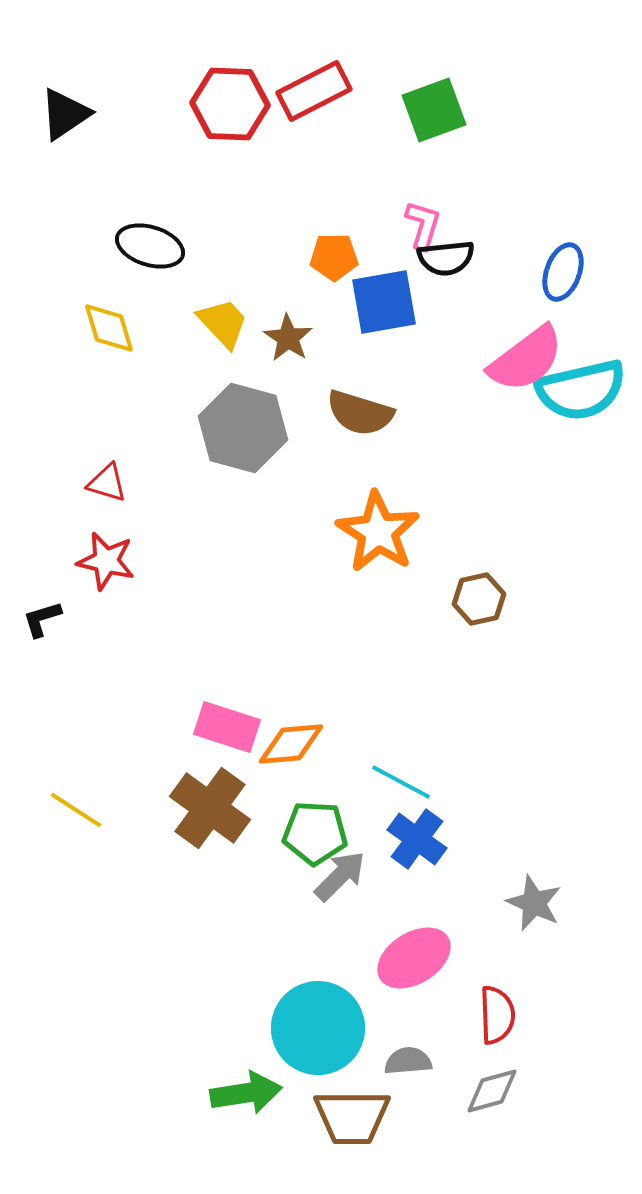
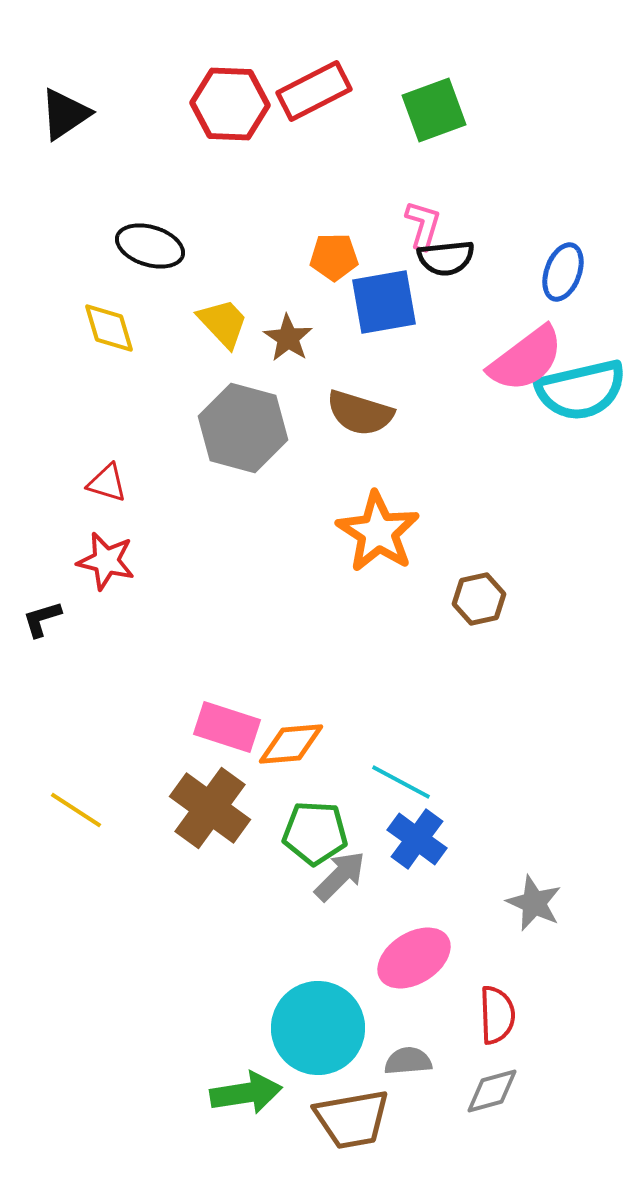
brown trapezoid: moved 2 px down; rotated 10 degrees counterclockwise
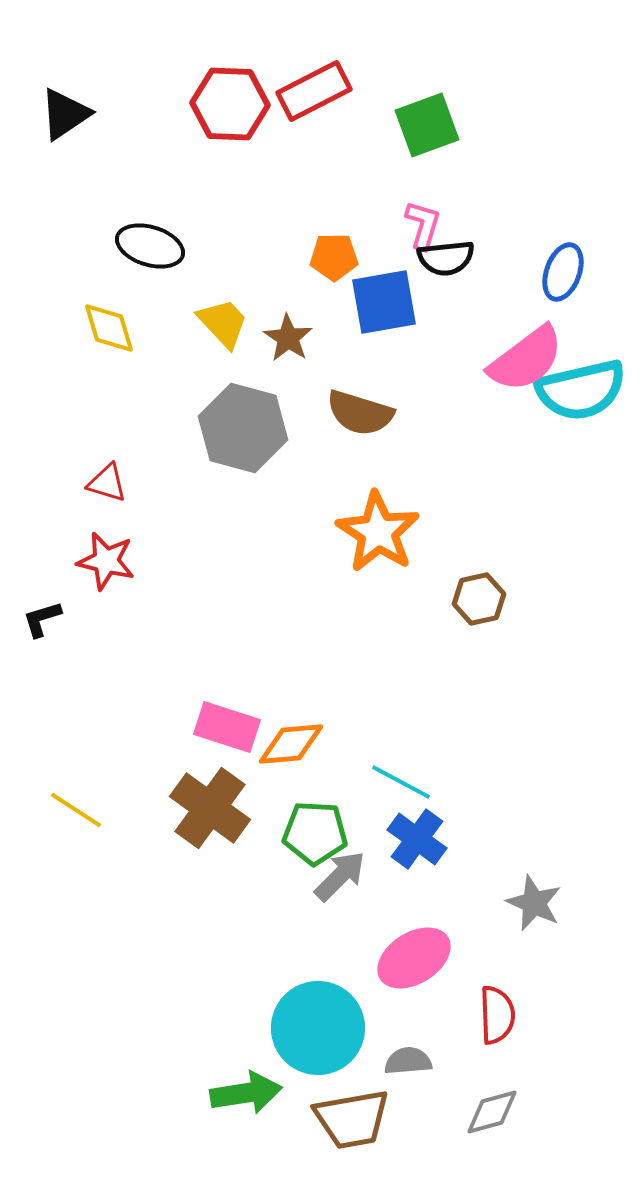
green square: moved 7 px left, 15 px down
gray diamond: moved 21 px down
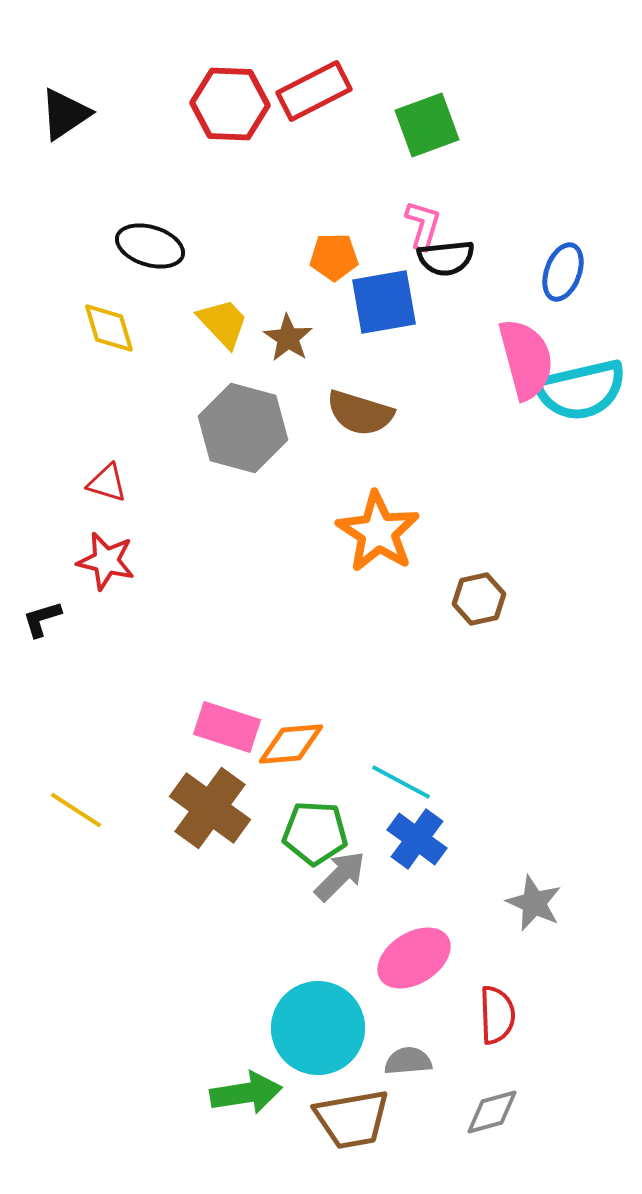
pink semicircle: rotated 68 degrees counterclockwise
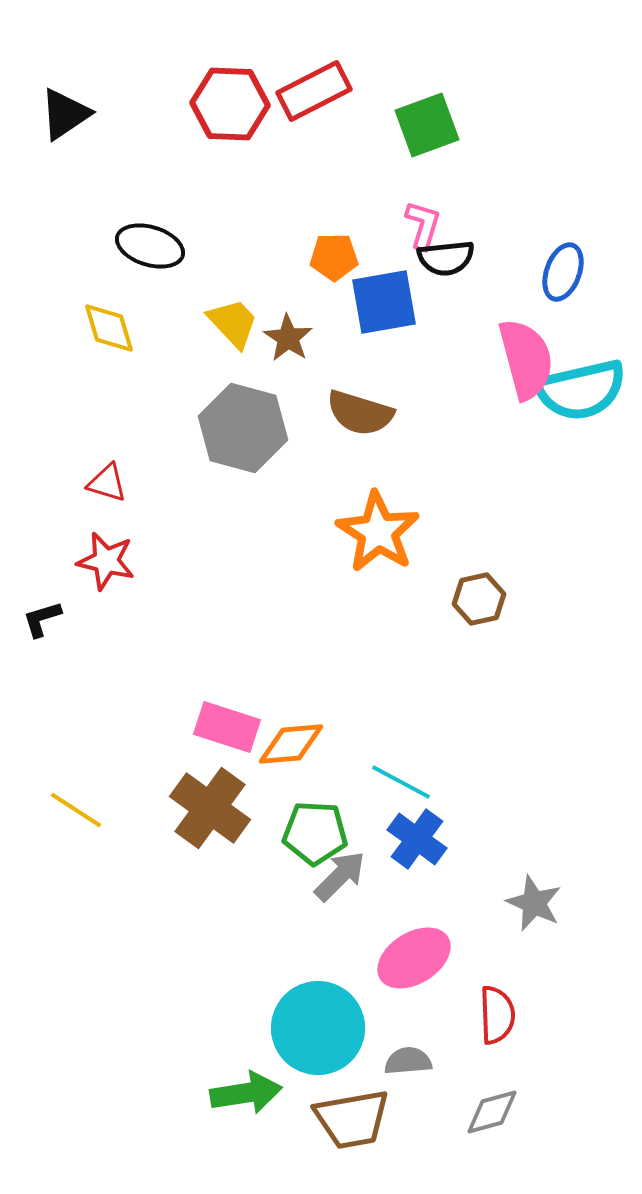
yellow trapezoid: moved 10 px right
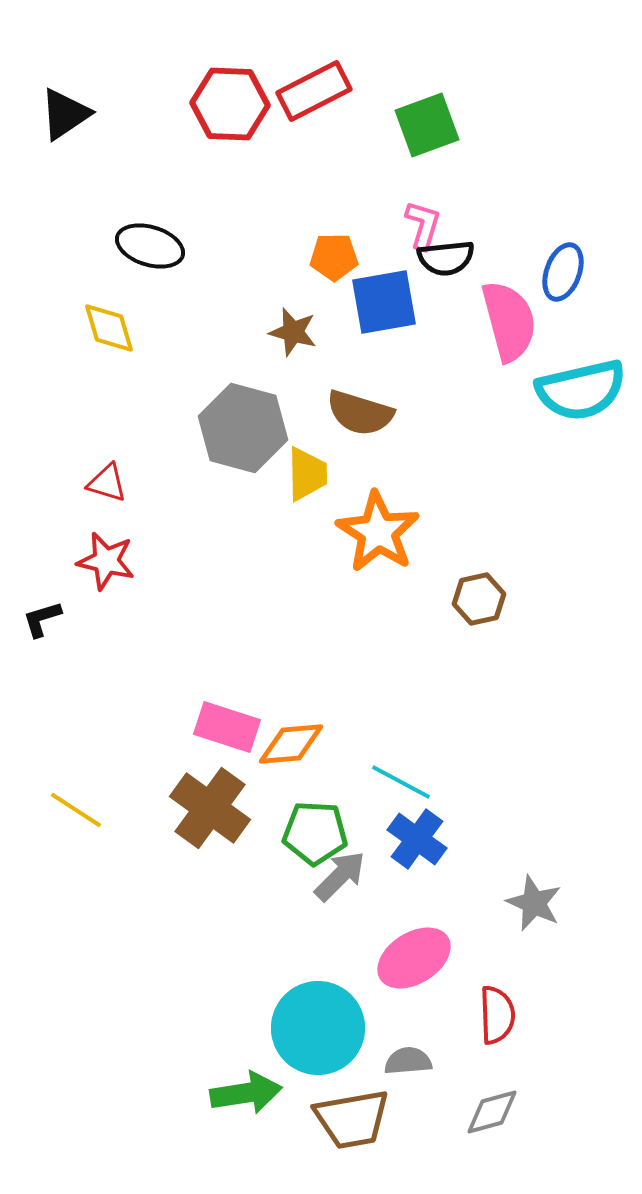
yellow trapezoid: moved 74 px right, 151 px down; rotated 42 degrees clockwise
brown star: moved 5 px right, 6 px up; rotated 18 degrees counterclockwise
pink semicircle: moved 17 px left, 38 px up
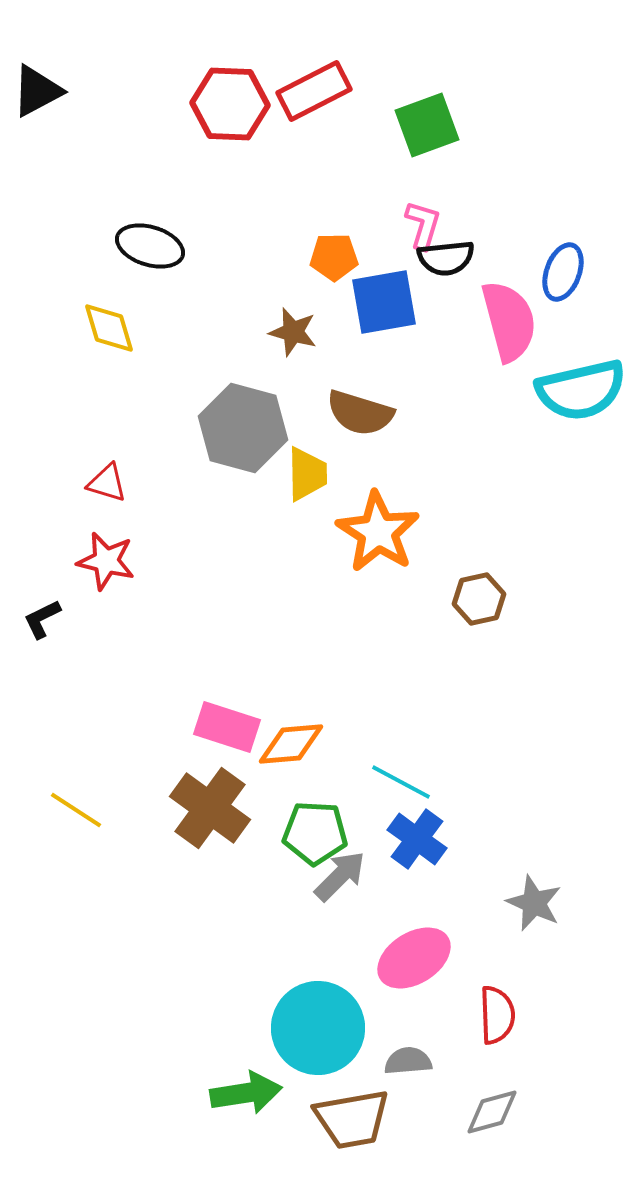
black triangle: moved 28 px left, 23 px up; rotated 6 degrees clockwise
black L-shape: rotated 9 degrees counterclockwise
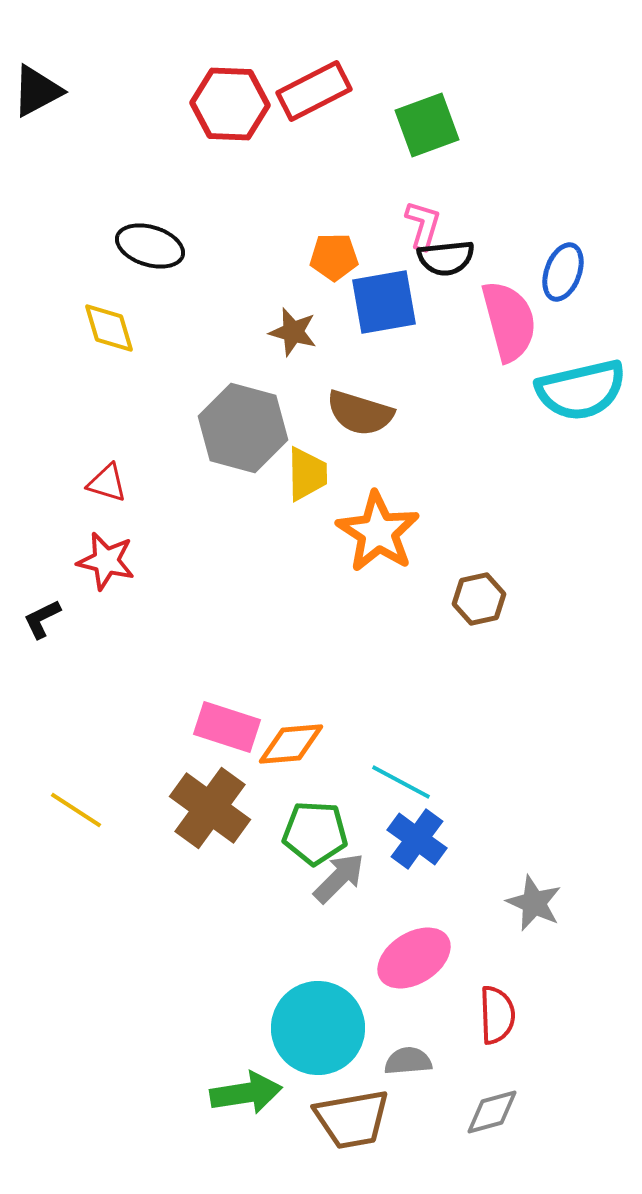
gray arrow: moved 1 px left, 2 px down
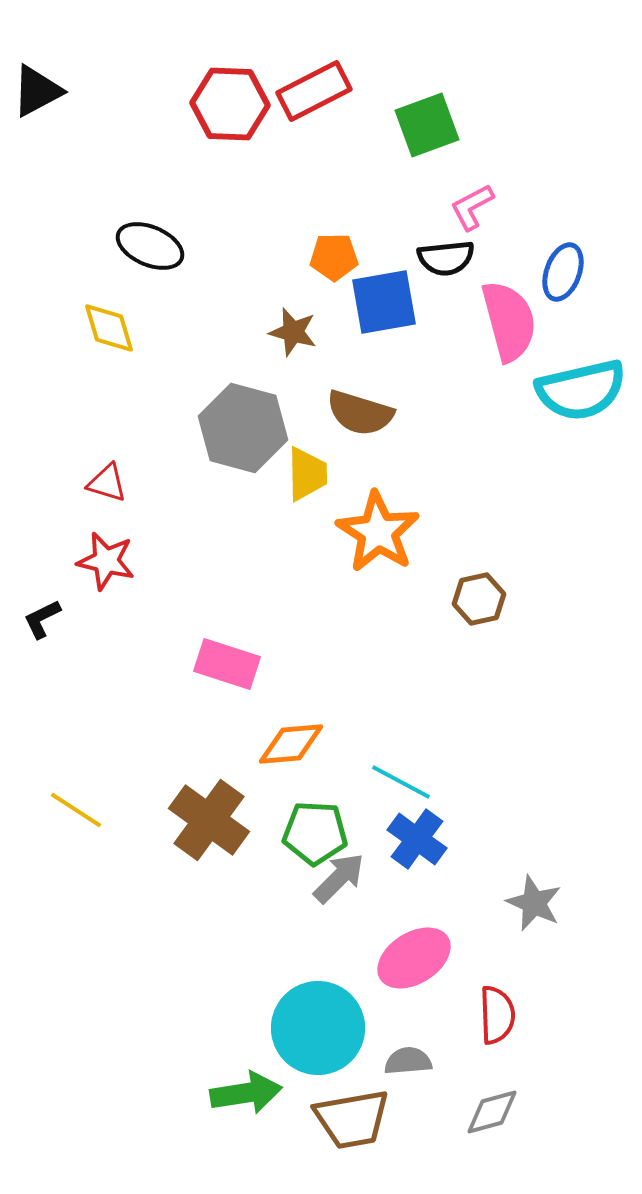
pink L-shape: moved 49 px right, 18 px up; rotated 135 degrees counterclockwise
black ellipse: rotated 6 degrees clockwise
pink rectangle: moved 63 px up
brown cross: moved 1 px left, 12 px down
